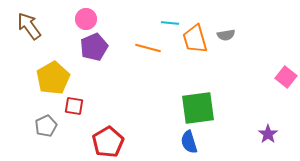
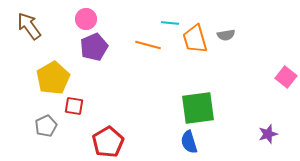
orange line: moved 3 px up
purple star: rotated 18 degrees clockwise
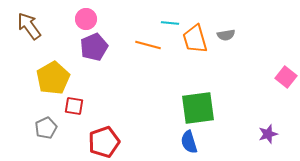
gray pentagon: moved 2 px down
red pentagon: moved 4 px left; rotated 12 degrees clockwise
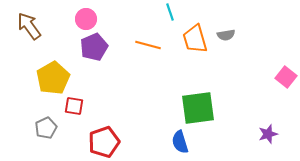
cyan line: moved 11 px up; rotated 66 degrees clockwise
blue semicircle: moved 9 px left
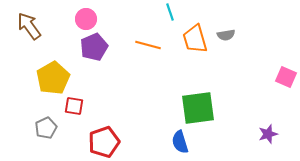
pink square: rotated 15 degrees counterclockwise
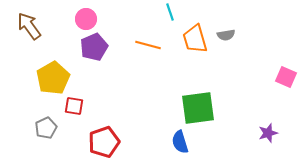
purple star: moved 1 px up
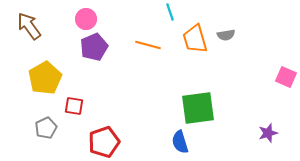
yellow pentagon: moved 8 px left
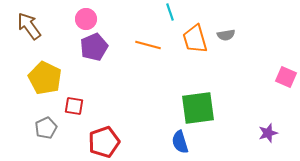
yellow pentagon: rotated 16 degrees counterclockwise
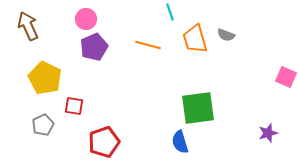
brown arrow: moved 1 px left; rotated 12 degrees clockwise
gray semicircle: rotated 30 degrees clockwise
gray pentagon: moved 3 px left, 3 px up
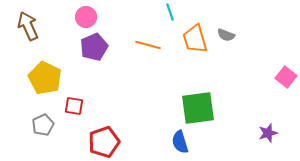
pink circle: moved 2 px up
pink square: rotated 15 degrees clockwise
